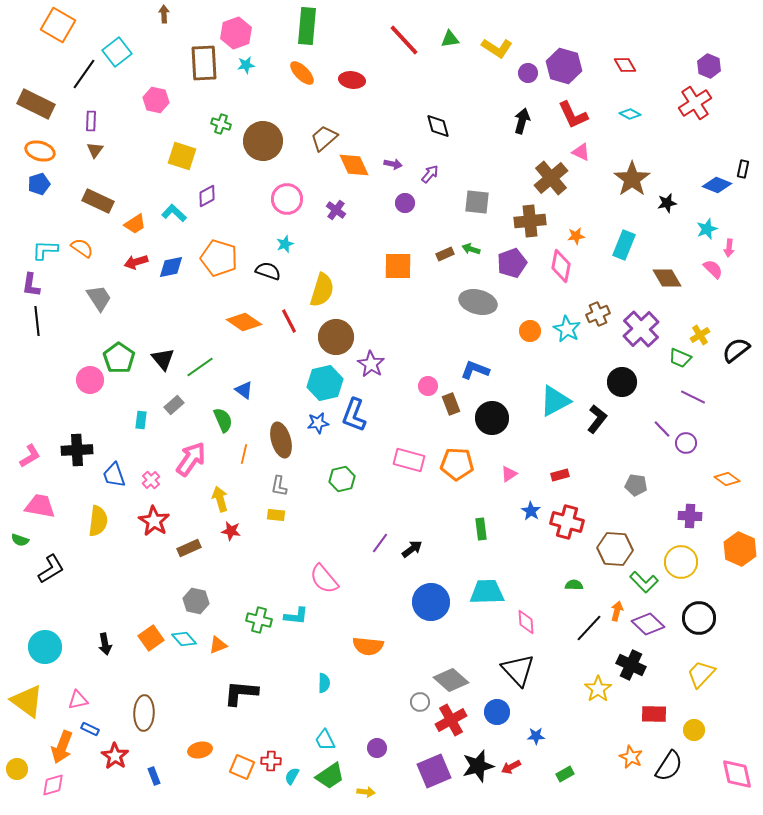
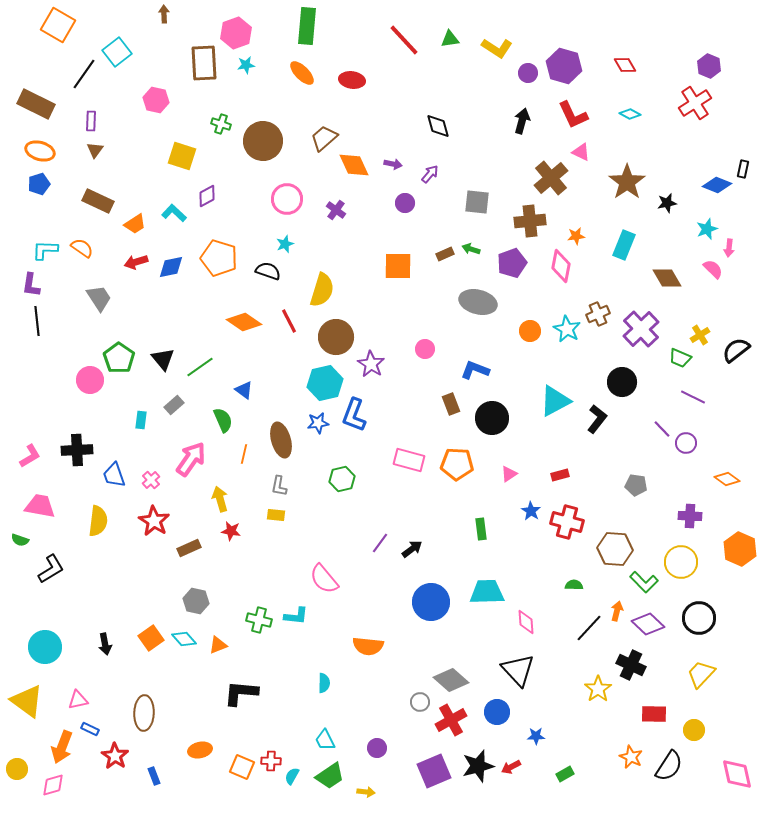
brown star at (632, 179): moved 5 px left, 3 px down
pink circle at (428, 386): moved 3 px left, 37 px up
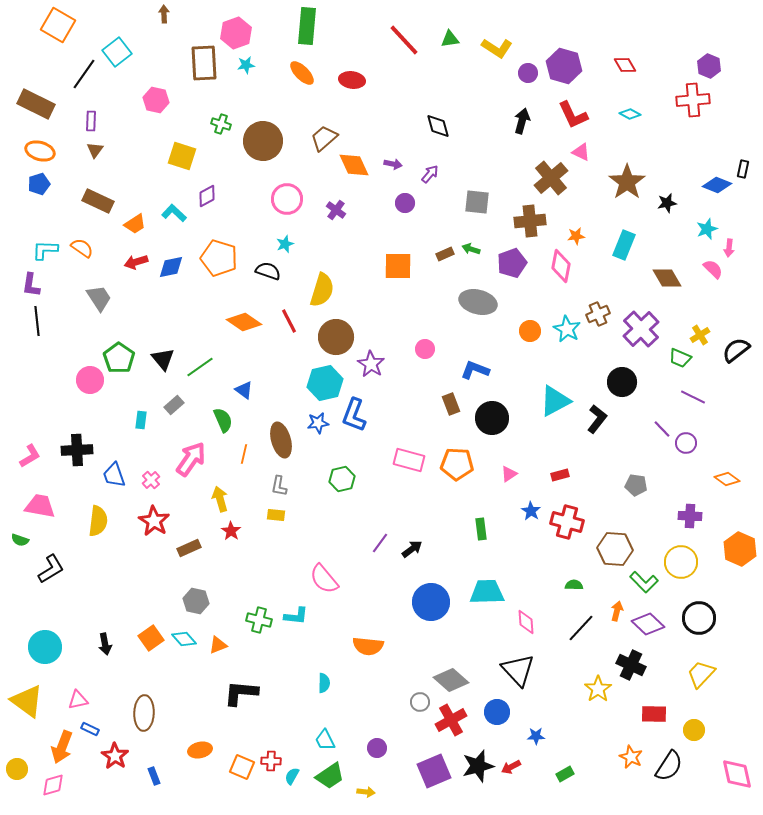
red cross at (695, 103): moved 2 px left, 3 px up; rotated 28 degrees clockwise
red star at (231, 531): rotated 24 degrees clockwise
black line at (589, 628): moved 8 px left
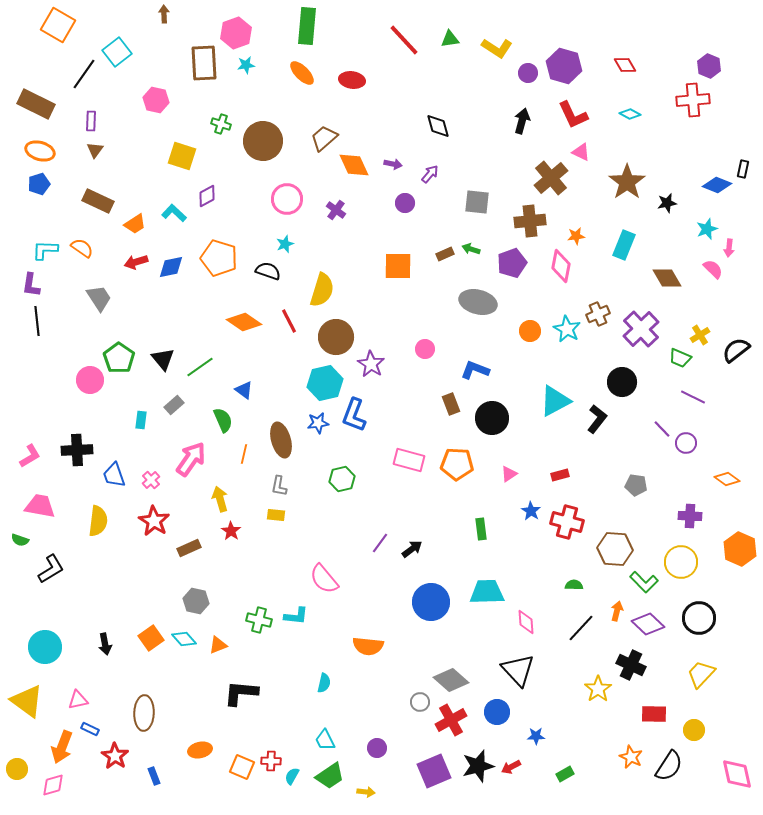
cyan semicircle at (324, 683): rotated 12 degrees clockwise
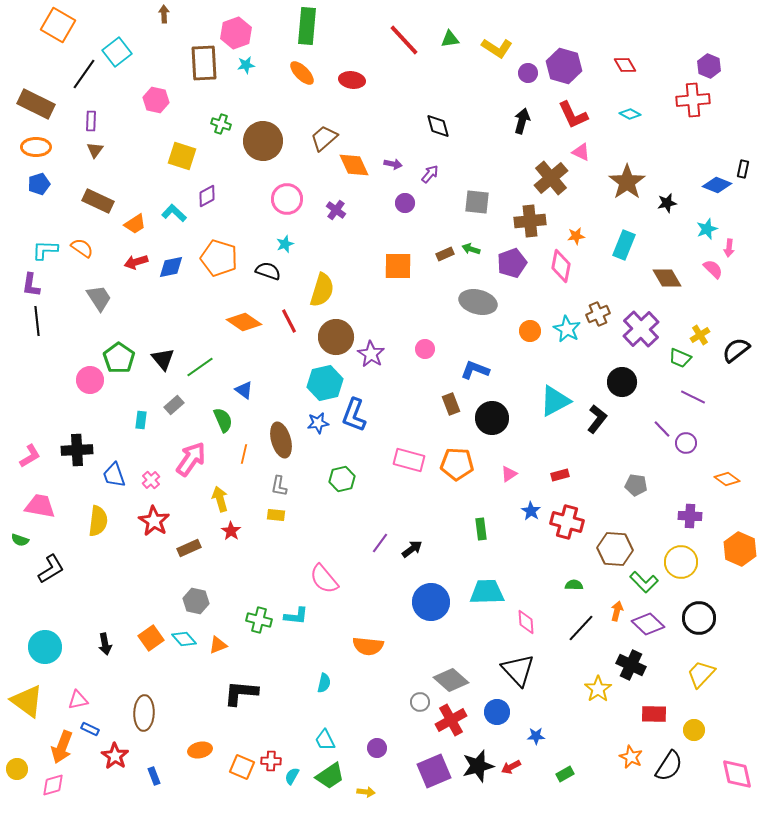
orange ellipse at (40, 151): moved 4 px left, 4 px up; rotated 16 degrees counterclockwise
purple star at (371, 364): moved 10 px up
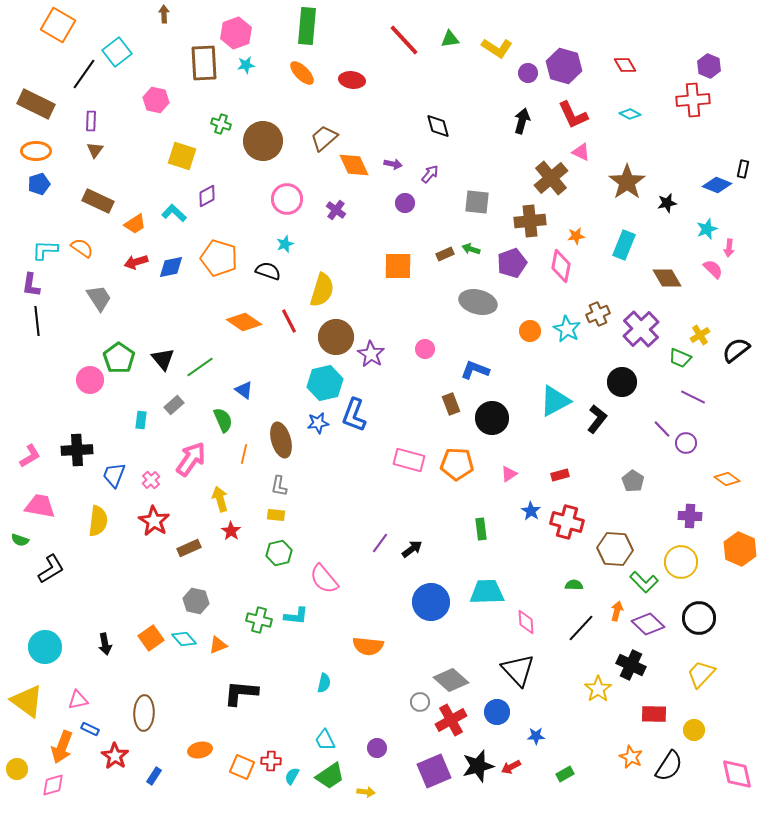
orange ellipse at (36, 147): moved 4 px down
blue trapezoid at (114, 475): rotated 40 degrees clockwise
green hexagon at (342, 479): moved 63 px left, 74 px down
gray pentagon at (636, 485): moved 3 px left, 4 px up; rotated 25 degrees clockwise
blue rectangle at (154, 776): rotated 54 degrees clockwise
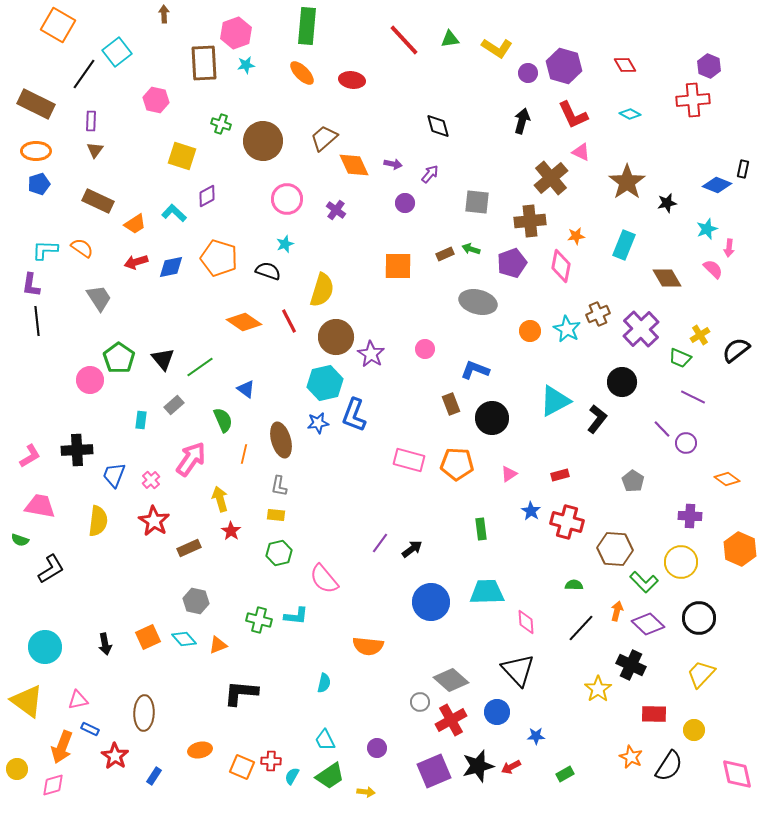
blue triangle at (244, 390): moved 2 px right, 1 px up
orange square at (151, 638): moved 3 px left, 1 px up; rotated 10 degrees clockwise
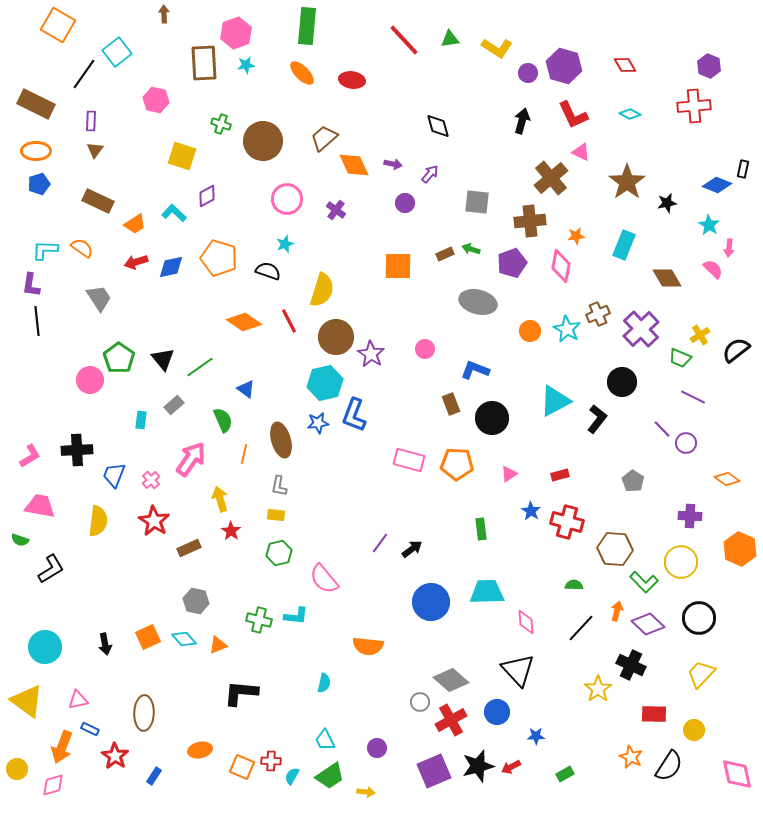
red cross at (693, 100): moved 1 px right, 6 px down
cyan star at (707, 229): moved 2 px right, 4 px up; rotated 20 degrees counterclockwise
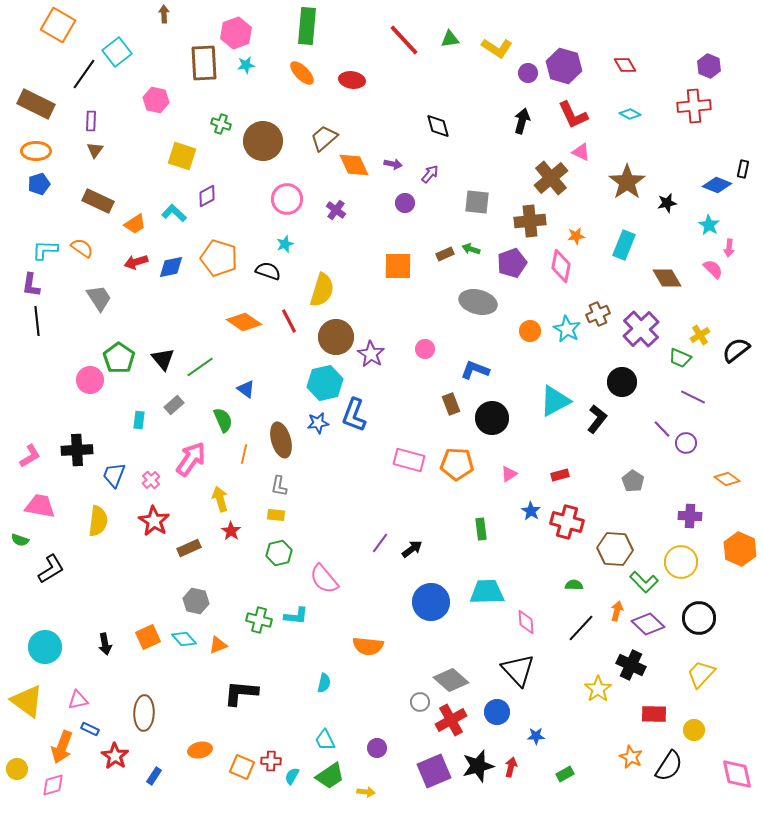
cyan rectangle at (141, 420): moved 2 px left
red arrow at (511, 767): rotated 132 degrees clockwise
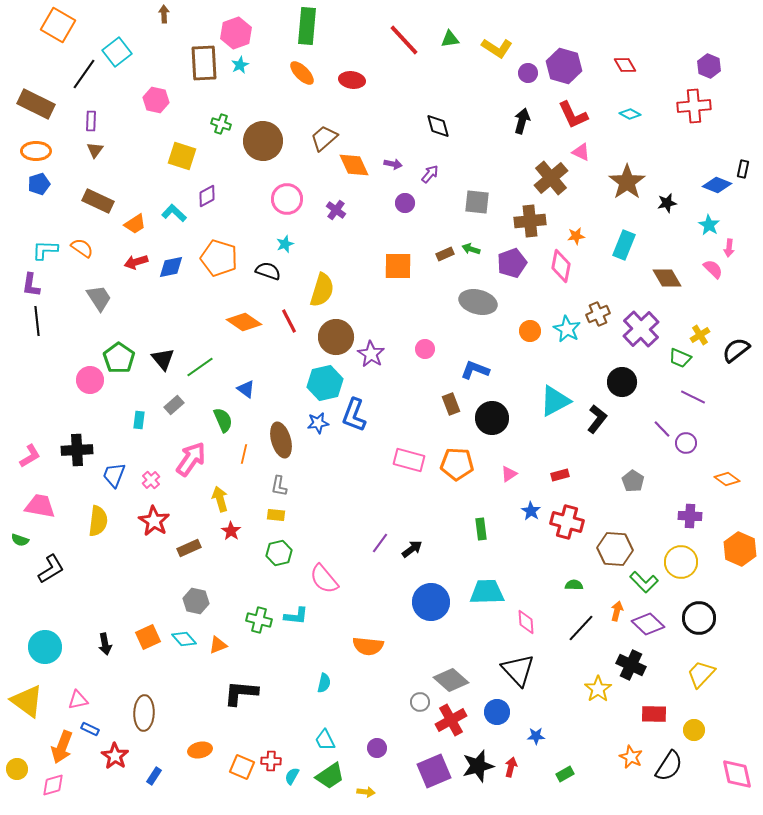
cyan star at (246, 65): moved 6 px left; rotated 18 degrees counterclockwise
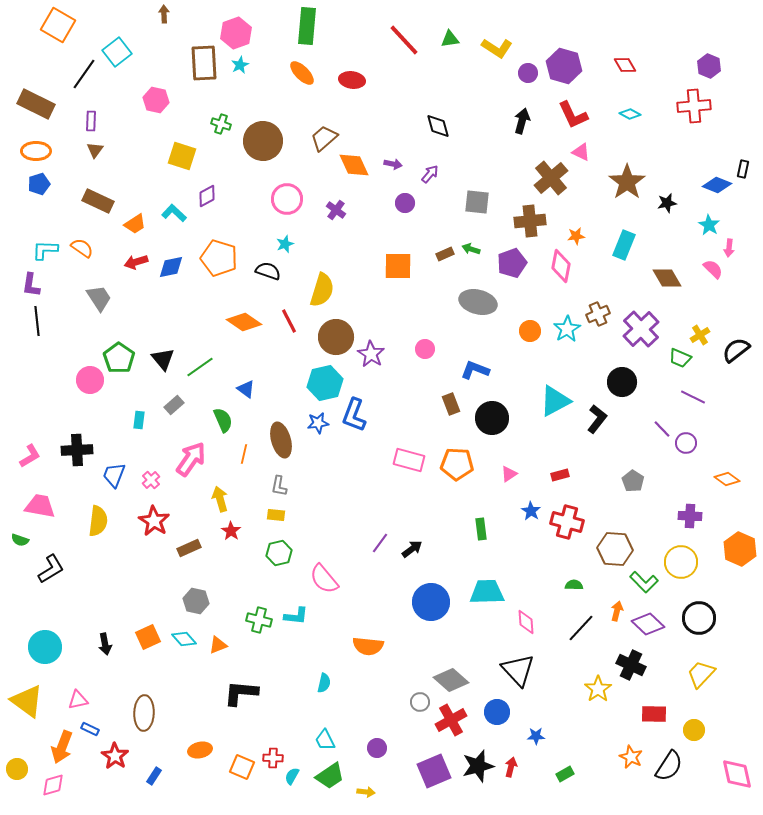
cyan star at (567, 329): rotated 12 degrees clockwise
red cross at (271, 761): moved 2 px right, 3 px up
